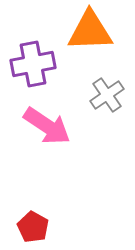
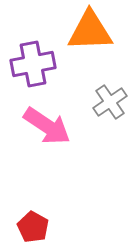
gray cross: moved 3 px right, 7 px down
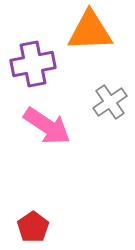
red pentagon: rotated 8 degrees clockwise
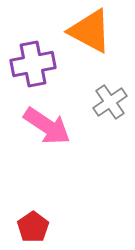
orange triangle: rotated 30 degrees clockwise
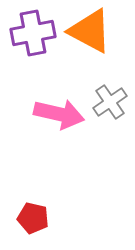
purple cross: moved 31 px up
pink arrow: moved 12 px right, 12 px up; rotated 21 degrees counterclockwise
red pentagon: moved 9 px up; rotated 24 degrees counterclockwise
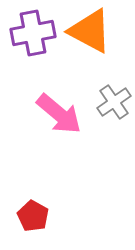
gray cross: moved 4 px right
pink arrow: rotated 27 degrees clockwise
red pentagon: moved 2 px up; rotated 16 degrees clockwise
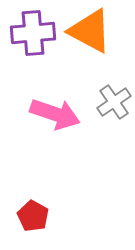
purple cross: rotated 6 degrees clockwise
pink arrow: moved 4 px left; rotated 21 degrees counterclockwise
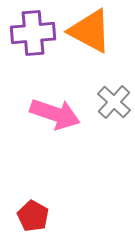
gray cross: rotated 12 degrees counterclockwise
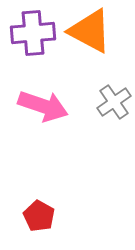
gray cross: rotated 12 degrees clockwise
pink arrow: moved 12 px left, 8 px up
red pentagon: moved 6 px right
